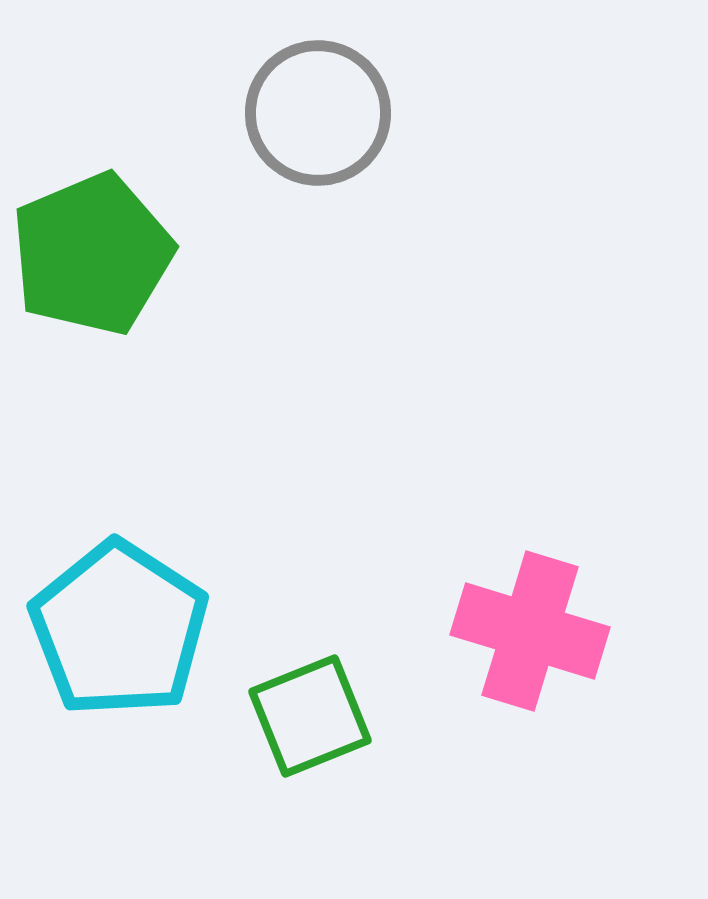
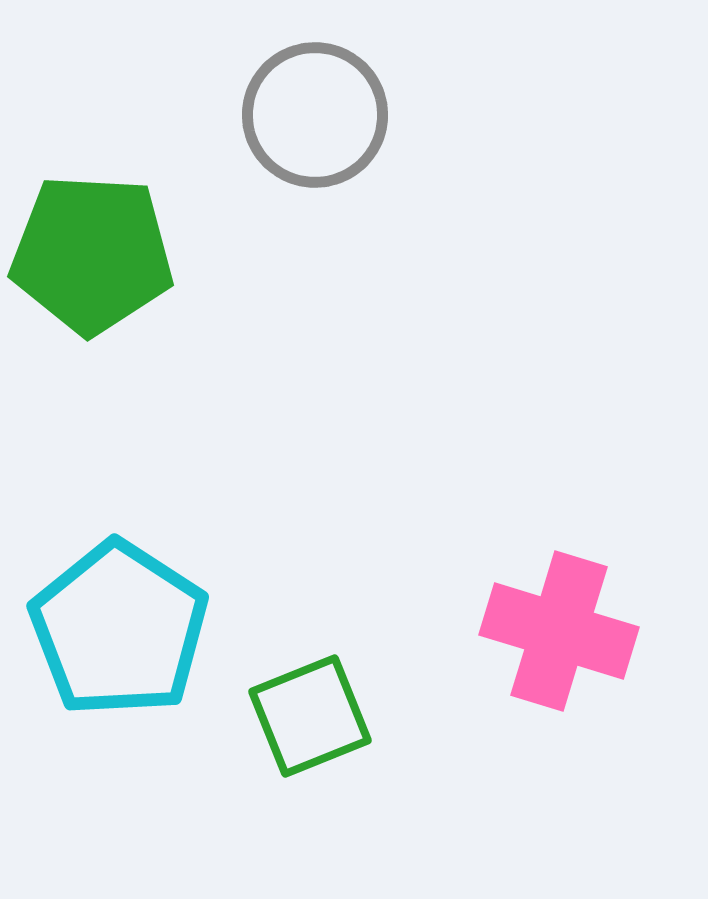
gray circle: moved 3 px left, 2 px down
green pentagon: rotated 26 degrees clockwise
pink cross: moved 29 px right
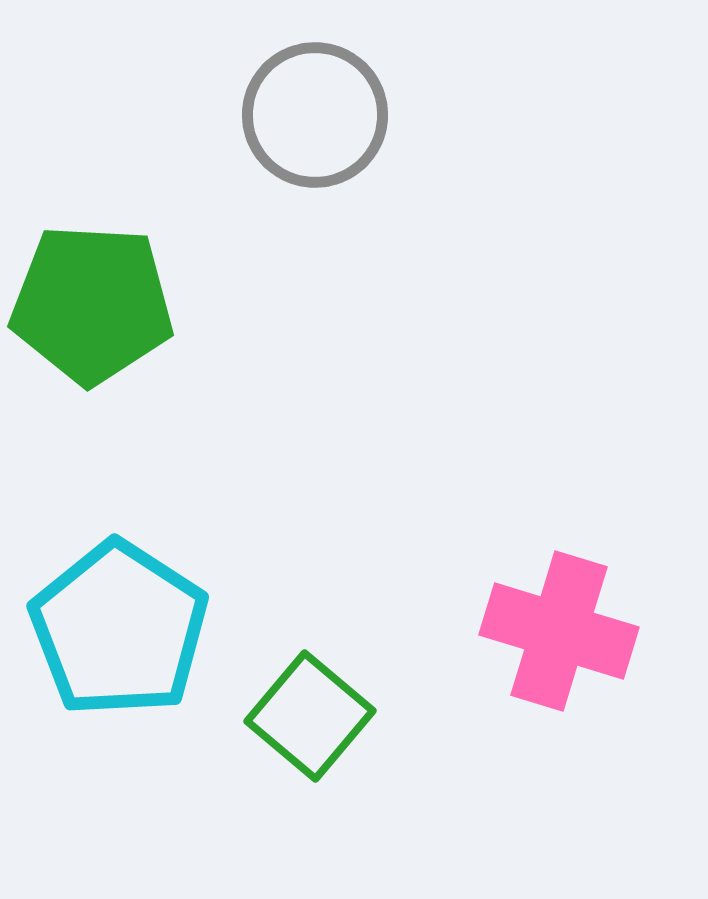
green pentagon: moved 50 px down
green square: rotated 28 degrees counterclockwise
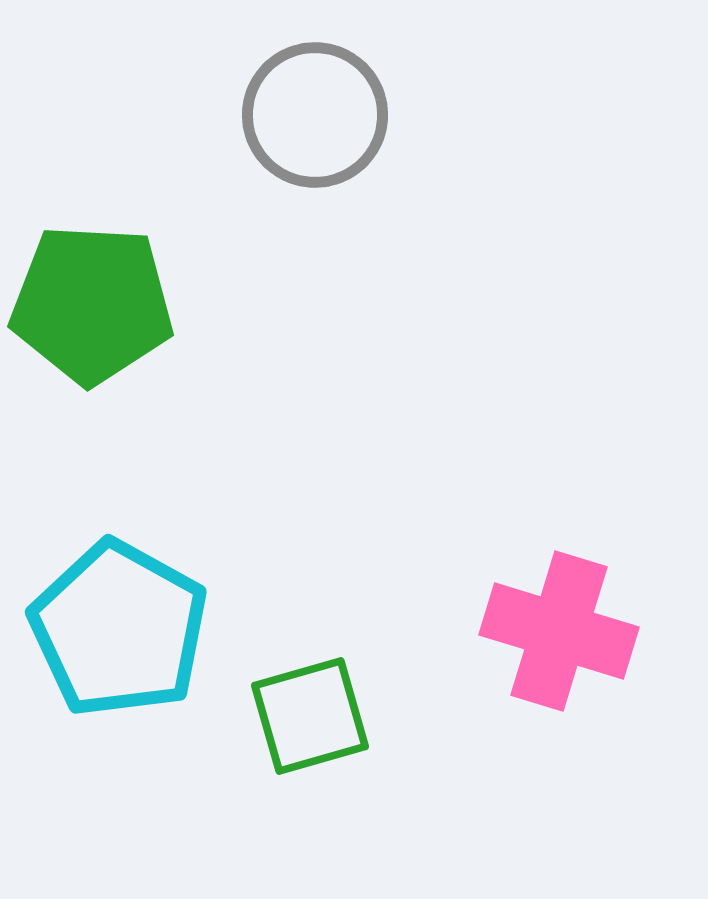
cyan pentagon: rotated 4 degrees counterclockwise
green square: rotated 34 degrees clockwise
